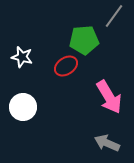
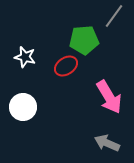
white star: moved 3 px right
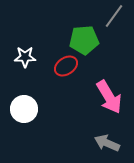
white star: rotated 15 degrees counterclockwise
white circle: moved 1 px right, 2 px down
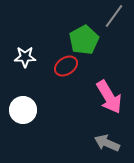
green pentagon: rotated 24 degrees counterclockwise
white circle: moved 1 px left, 1 px down
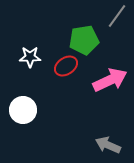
gray line: moved 3 px right
green pentagon: rotated 20 degrees clockwise
white star: moved 5 px right
pink arrow: moved 1 px right, 17 px up; rotated 84 degrees counterclockwise
gray arrow: moved 1 px right, 2 px down
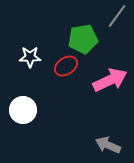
green pentagon: moved 1 px left, 1 px up
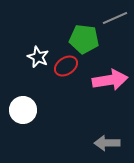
gray line: moved 2 px left, 2 px down; rotated 30 degrees clockwise
green pentagon: moved 1 px right; rotated 16 degrees clockwise
white star: moved 8 px right; rotated 25 degrees clockwise
pink arrow: rotated 16 degrees clockwise
gray arrow: moved 1 px left, 2 px up; rotated 25 degrees counterclockwise
